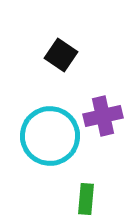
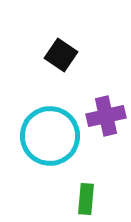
purple cross: moved 3 px right
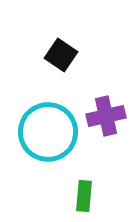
cyan circle: moved 2 px left, 4 px up
green rectangle: moved 2 px left, 3 px up
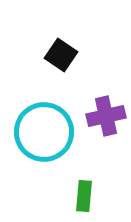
cyan circle: moved 4 px left
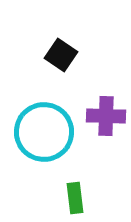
purple cross: rotated 15 degrees clockwise
green rectangle: moved 9 px left, 2 px down; rotated 12 degrees counterclockwise
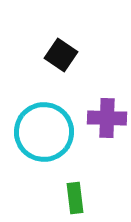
purple cross: moved 1 px right, 2 px down
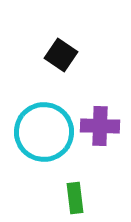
purple cross: moved 7 px left, 8 px down
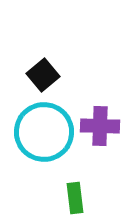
black square: moved 18 px left, 20 px down; rotated 16 degrees clockwise
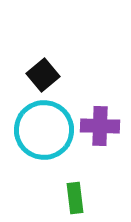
cyan circle: moved 2 px up
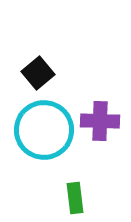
black square: moved 5 px left, 2 px up
purple cross: moved 5 px up
